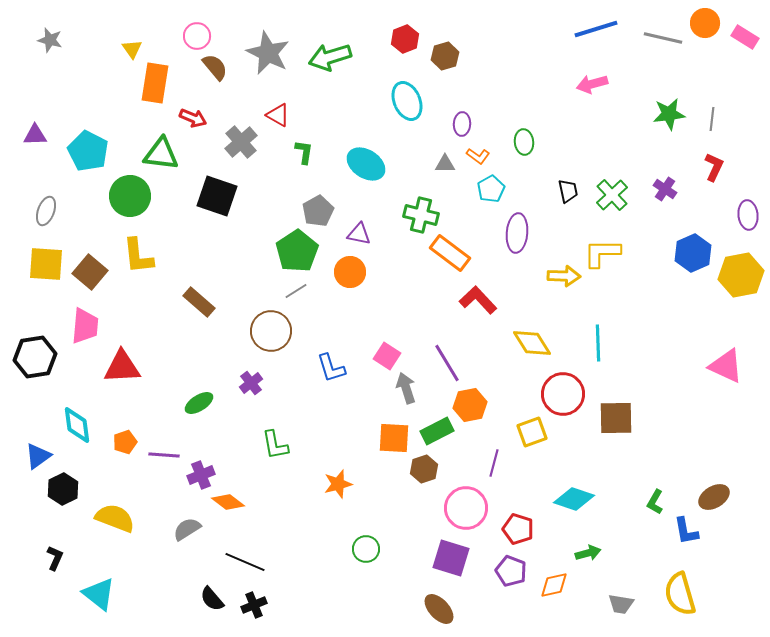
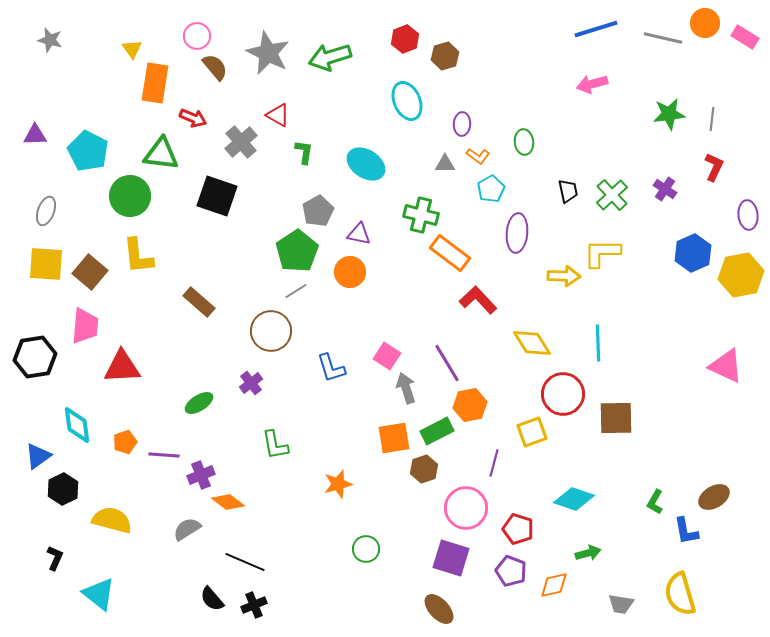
orange square at (394, 438): rotated 12 degrees counterclockwise
yellow semicircle at (115, 518): moved 3 px left, 2 px down; rotated 6 degrees counterclockwise
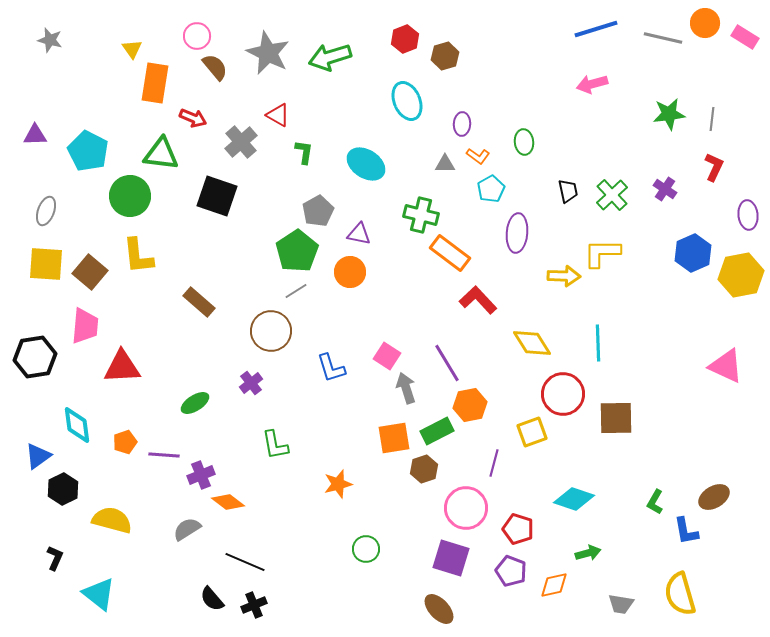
green ellipse at (199, 403): moved 4 px left
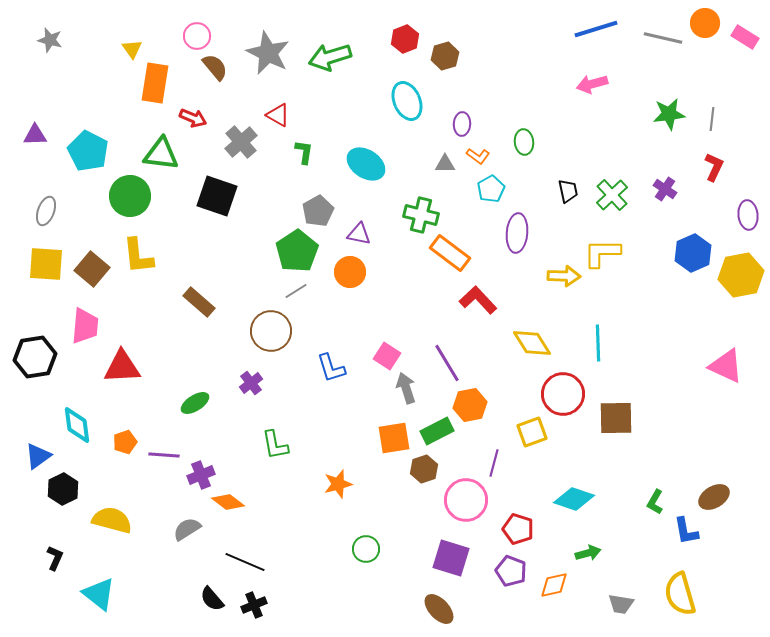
brown square at (90, 272): moved 2 px right, 3 px up
pink circle at (466, 508): moved 8 px up
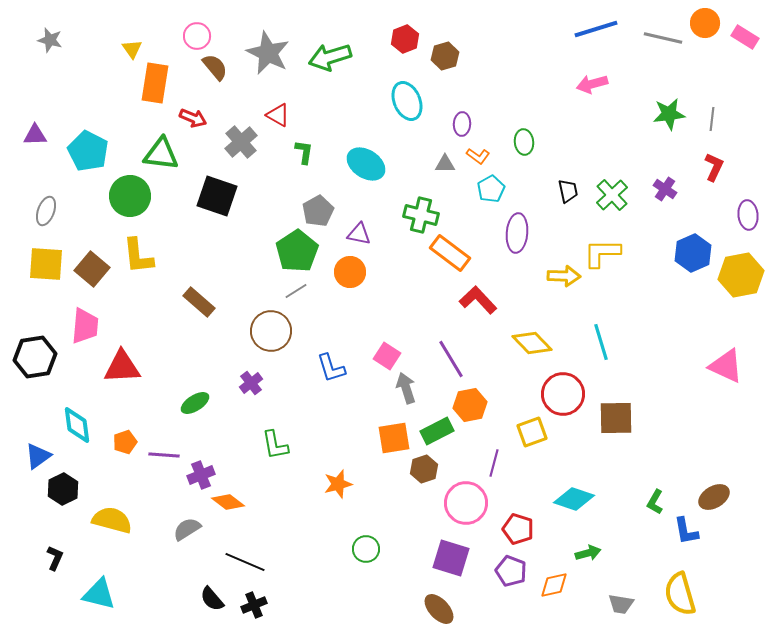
yellow diamond at (532, 343): rotated 12 degrees counterclockwise
cyan line at (598, 343): moved 3 px right, 1 px up; rotated 15 degrees counterclockwise
purple line at (447, 363): moved 4 px right, 4 px up
pink circle at (466, 500): moved 3 px down
cyan triangle at (99, 594): rotated 24 degrees counterclockwise
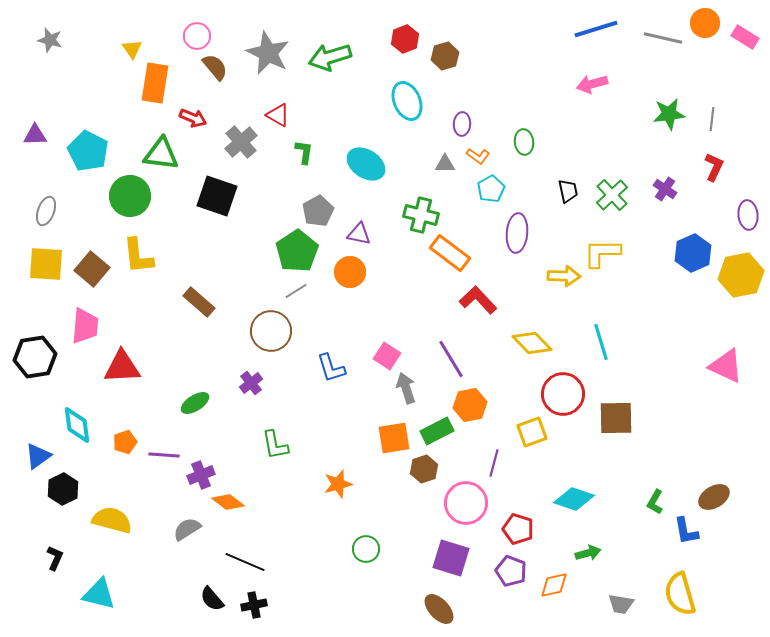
black cross at (254, 605): rotated 10 degrees clockwise
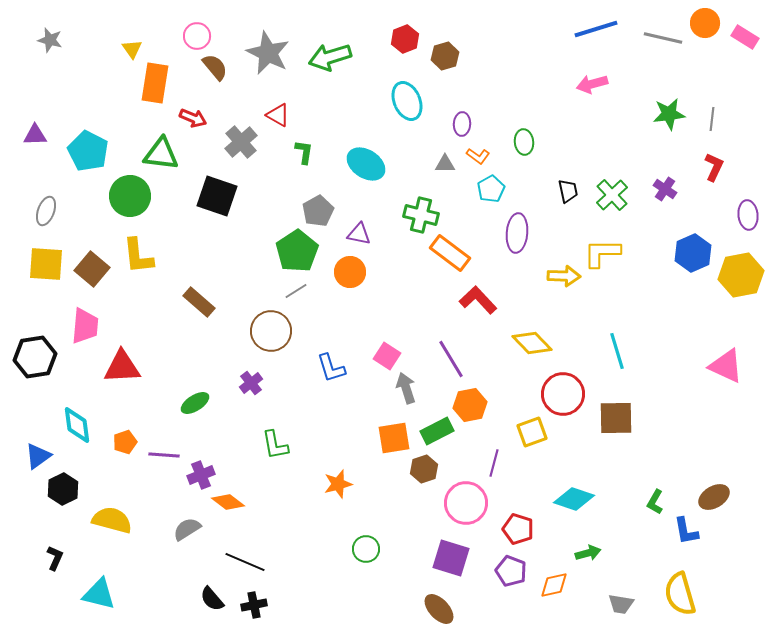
cyan line at (601, 342): moved 16 px right, 9 px down
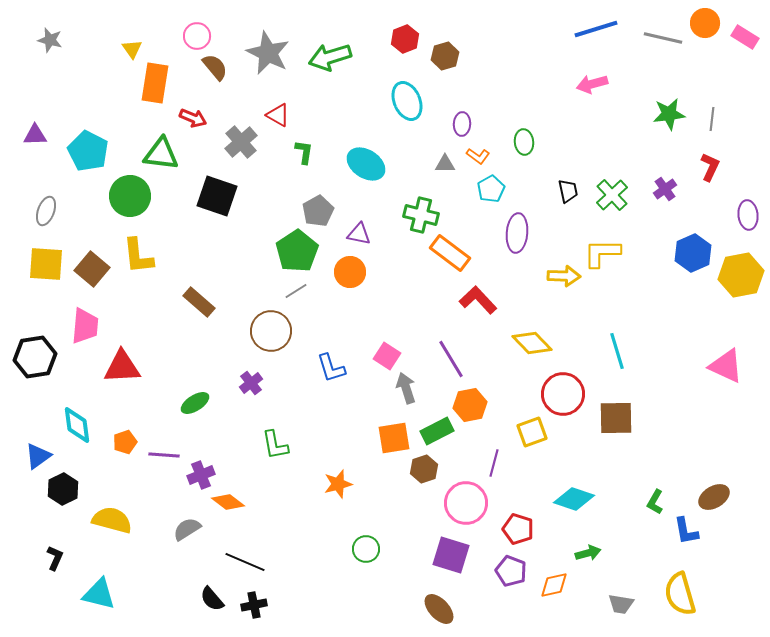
red L-shape at (714, 167): moved 4 px left
purple cross at (665, 189): rotated 20 degrees clockwise
purple square at (451, 558): moved 3 px up
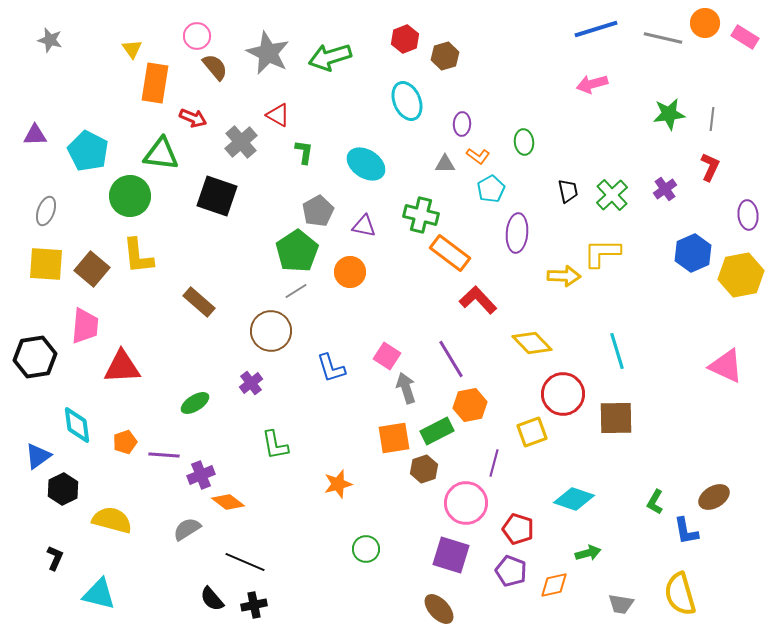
purple triangle at (359, 234): moved 5 px right, 8 px up
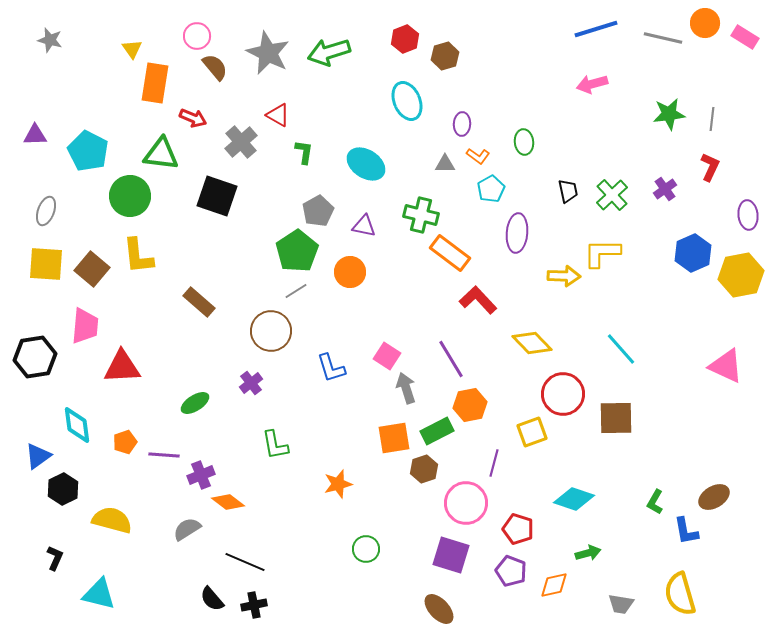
green arrow at (330, 57): moved 1 px left, 5 px up
cyan line at (617, 351): moved 4 px right, 2 px up; rotated 24 degrees counterclockwise
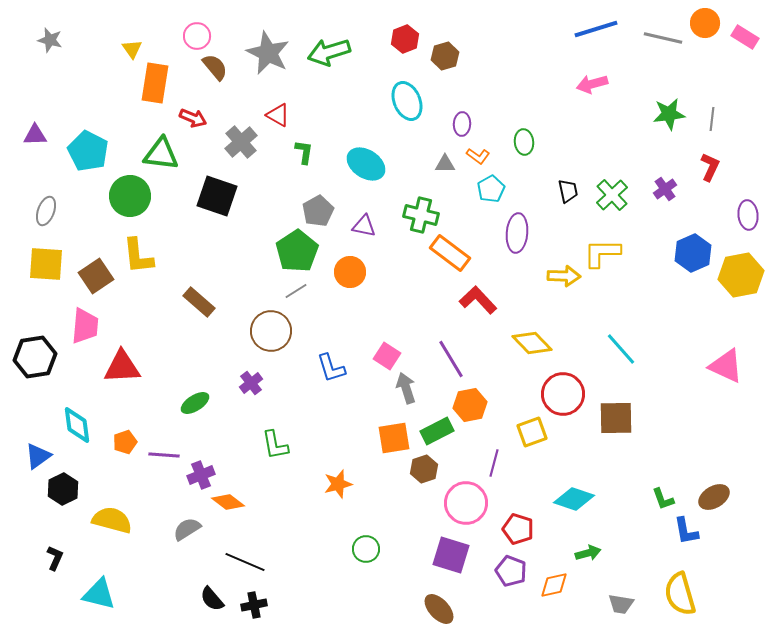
brown square at (92, 269): moved 4 px right, 7 px down; rotated 16 degrees clockwise
green L-shape at (655, 502): moved 8 px right, 3 px up; rotated 50 degrees counterclockwise
